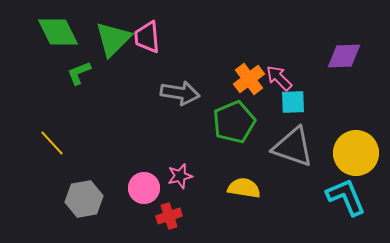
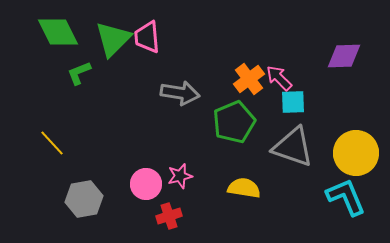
pink circle: moved 2 px right, 4 px up
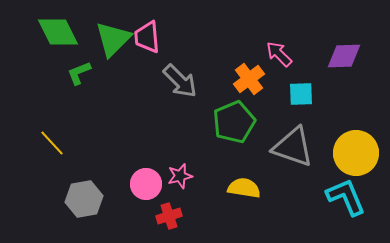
pink arrow: moved 24 px up
gray arrow: moved 12 px up; rotated 36 degrees clockwise
cyan square: moved 8 px right, 8 px up
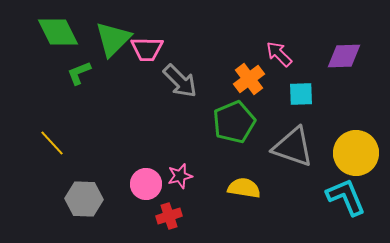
pink trapezoid: moved 12 px down; rotated 84 degrees counterclockwise
gray hexagon: rotated 12 degrees clockwise
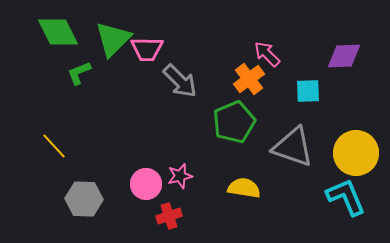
pink arrow: moved 12 px left
cyan square: moved 7 px right, 3 px up
yellow line: moved 2 px right, 3 px down
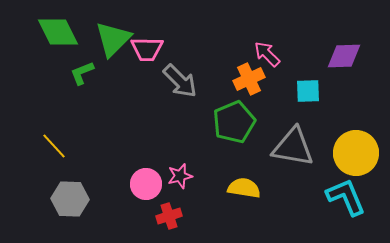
green L-shape: moved 3 px right
orange cross: rotated 12 degrees clockwise
gray triangle: rotated 9 degrees counterclockwise
gray hexagon: moved 14 px left
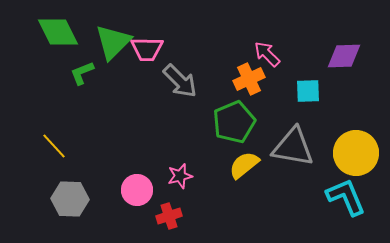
green triangle: moved 3 px down
pink circle: moved 9 px left, 6 px down
yellow semicircle: moved 23 px up; rotated 48 degrees counterclockwise
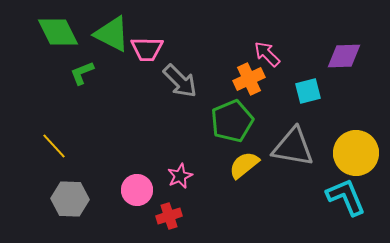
green triangle: moved 1 px left, 8 px up; rotated 48 degrees counterclockwise
cyan square: rotated 12 degrees counterclockwise
green pentagon: moved 2 px left, 1 px up
pink star: rotated 10 degrees counterclockwise
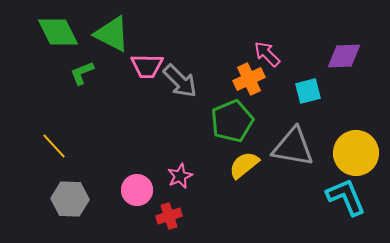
pink trapezoid: moved 17 px down
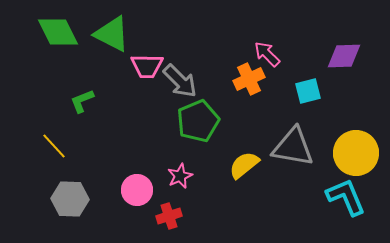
green L-shape: moved 28 px down
green pentagon: moved 34 px left
